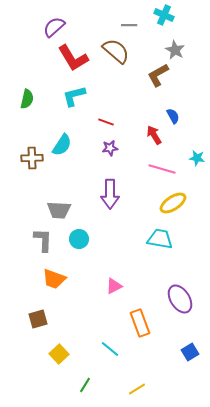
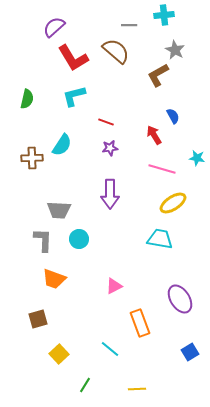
cyan cross: rotated 30 degrees counterclockwise
yellow line: rotated 30 degrees clockwise
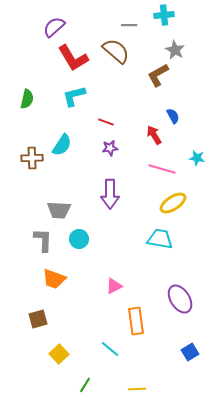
orange rectangle: moved 4 px left, 2 px up; rotated 12 degrees clockwise
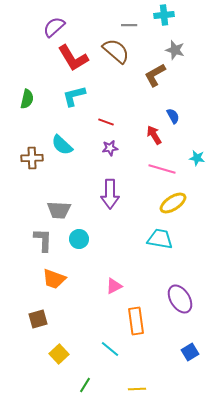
gray star: rotated 12 degrees counterclockwise
brown L-shape: moved 3 px left
cyan semicircle: rotated 100 degrees clockwise
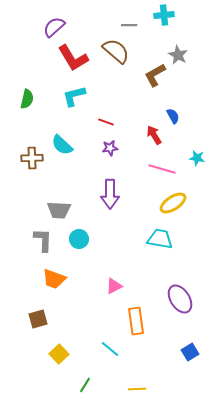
gray star: moved 3 px right, 5 px down; rotated 12 degrees clockwise
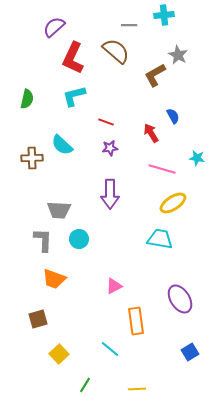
red L-shape: rotated 56 degrees clockwise
red arrow: moved 3 px left, 2 px up
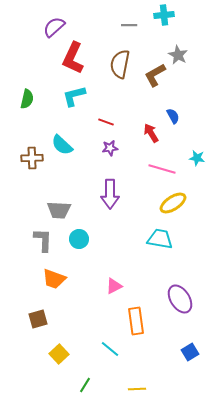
brown semicircle: moved 4 px right, 13 px down; rotated 120 degrees counterclockwise
